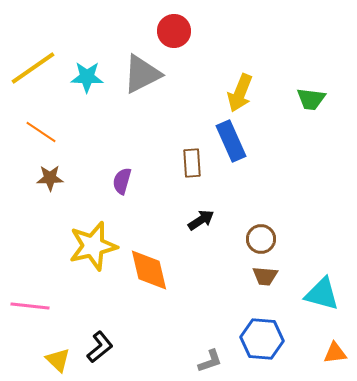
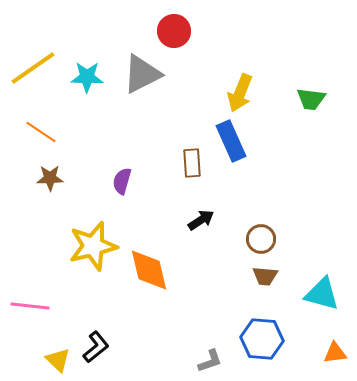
black L-shape: moved 4 px left
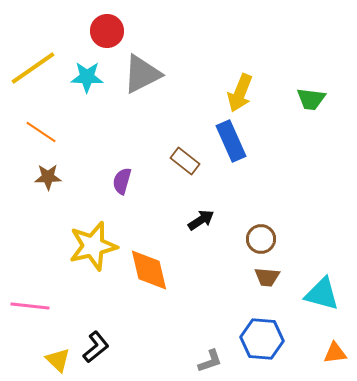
red circle: moved 67 px left
brown rectangle: moved 7 px left, 2 px up; rotated 48 degrees counterclockwise
brown star: moved 2 px left, 1 px up
brown trapezoid: moved 2 px right, 1 px down
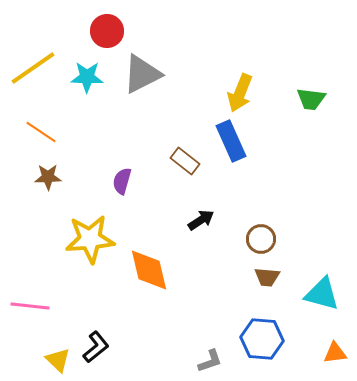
yellow star: moved 3 px left, 7 px up; rotated 9 degrees clockwise
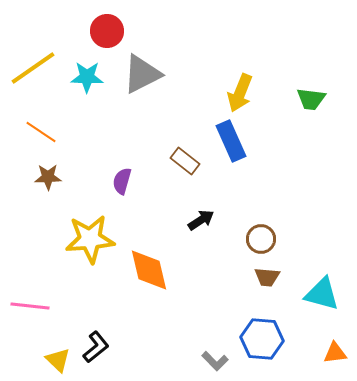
gray L-shape: moved 5 px right; rotated 64 degrees clockwise
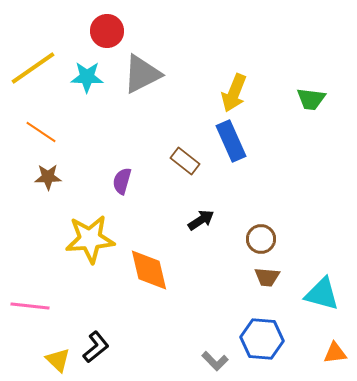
yellow arrow: moved 6 px left
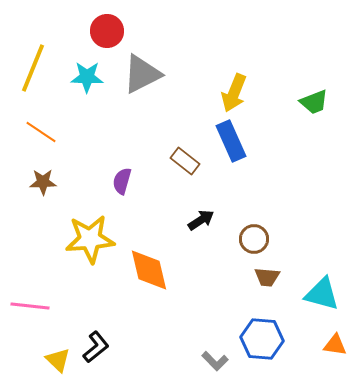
yellow line: rotated 33 degrees counterclockwise
green trapezoid: moved 3 px right, 3 px down; rotated 28 degrees counterclockwise
brown star: moved 5 px left, 5 px down
brown circle: moved 7 px left
orange triangle: moved 8 px up; rotated 15 degrees clockwise
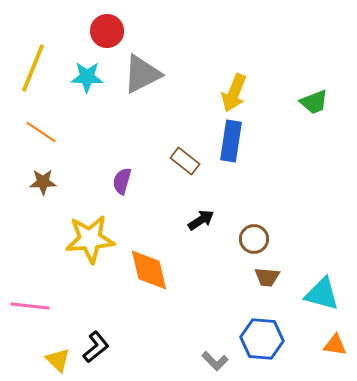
blue rectangle: rotated 33 degrees clockwise
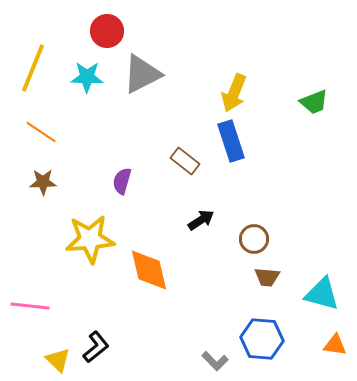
blue rectangle: rotated 27 degrees counterclockwise
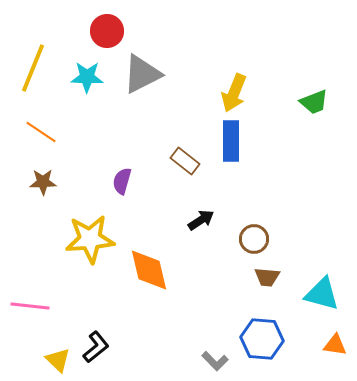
blue rectangle: rotated 18 degrees clockwise
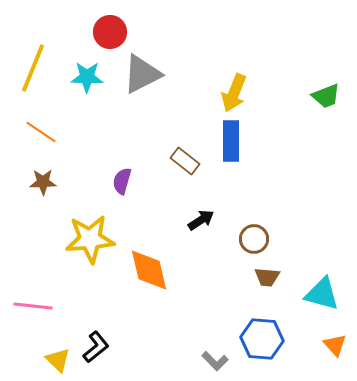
red circle: moved 3 px right, 1 px down
green trapezoid: moved 12 px right, 6 px up
pink line: moved 3 px right
orange triangle: rotated 40 degrees clockwise
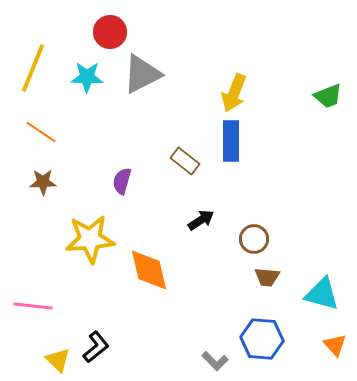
green trapezoid: moved 2 px right
